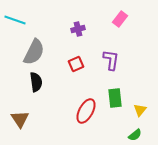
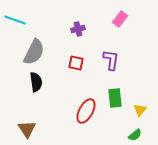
red square: moved 1 px up; rotated 35 degrees clockwise
brown triangle: moved 7 px right, 10 px down
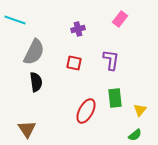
red square: moved 2 px left
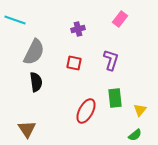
purple L-shape: rotated 10 degrees clockwise
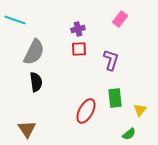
red square: moved 5 px right, 14 px up; rotated 14 degrees counterclockwise
green semicircle: moved 6 px left, 1 px up
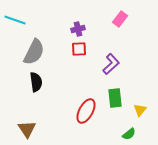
purple L-shape: moved 4 px down; rotated 30 degrees clockwise
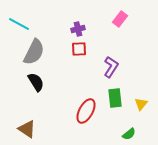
cyan line: moved 4 px right, 4 px down; rotated 10 degrees clockwise
purple L-shape: moved 3 px down; rotated 15 degrees counterclockwise
black semicircle: rotated 24 degrees counterclockwise
yellow triangle: moved 1 px right, 6 px up
brown triangle: rotated 24 degrees counterclockwise
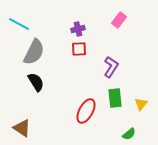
pink rectangle: moved 1 px left, 1 px down
brown triangle: moved 5 px left, 1 px up
